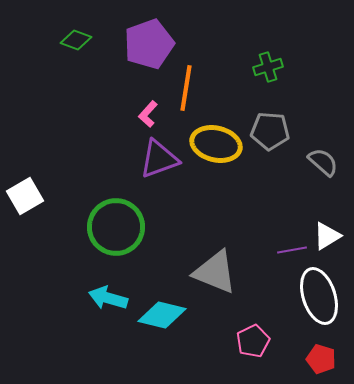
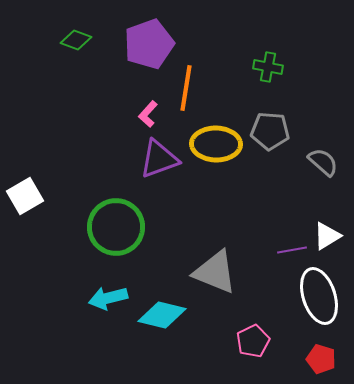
green cross: rotated 28 degrees clockwise
yellow ellipse: rotated 12 degrees counterclockwise
cyan arrow: rotated 30 degrees counterclockwise
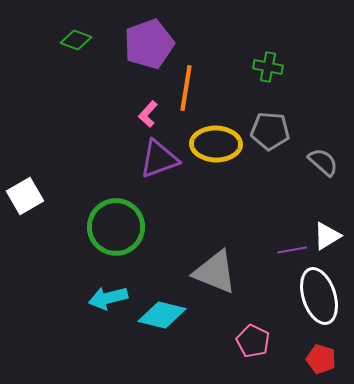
pink pentagon: rotated 20 degrees counterclockwise
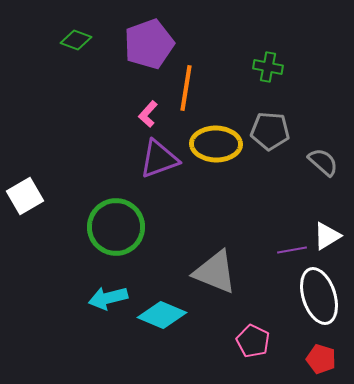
cyan diamond: rotated 9 degrees clockwise
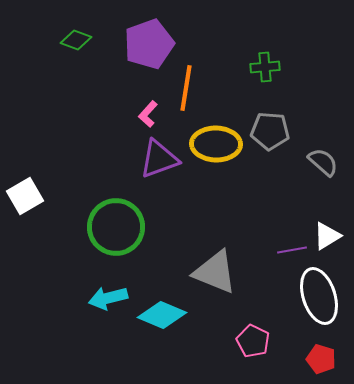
green cross: moved 3 px left; rotated 16 degrees counterclockwise
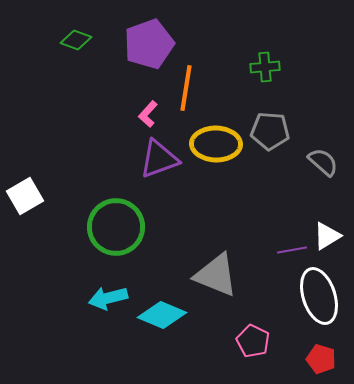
gray triangle: moved 1 px right, 3 px down
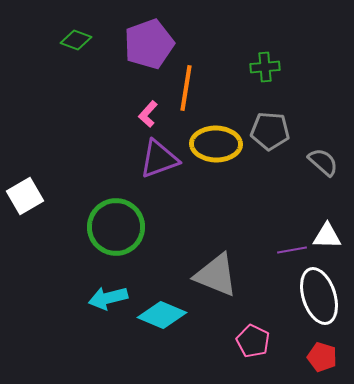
white triangle: rotated 32 degrees clockwise
red pentagon: moved 1 px right, 2 px up
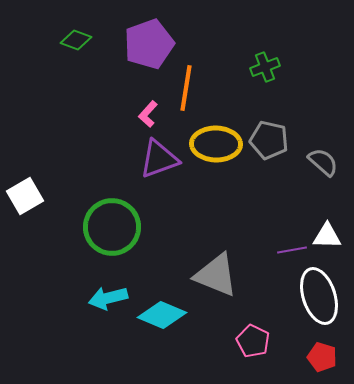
green cross: rotated 16 degrees counterclockwise
gray pentagon: moved 1 px left, 9 px down; rotated 9 degrees clockwise
green circle: moved 4 px left
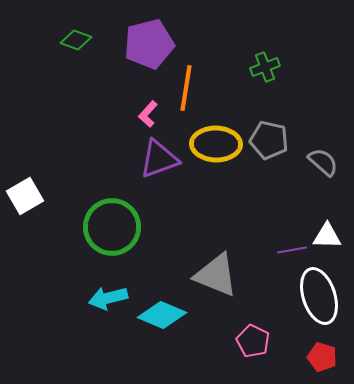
purple pentagon: rotated 6 degrees clockwise
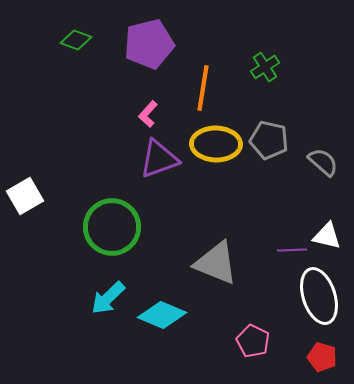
green cross: rotated 12 degrees counterclockwise
orange line: moved 17 px right
white triangle: rotated 12 degrees clockwise
purple line: rotated 8 degrees clockwise
gray triangle: moved 12 px up
cyan arrow: rotated 30 degrees counterclockwise
